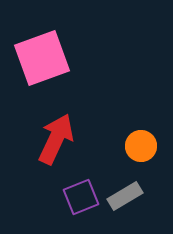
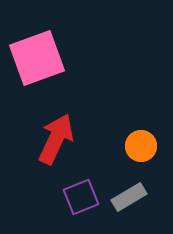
pink square: moved 5 px left
gray rectangle: moved 4 px right, 1 px down
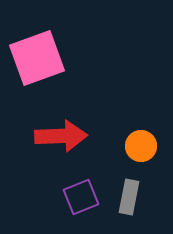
red arrow: moved 5 px right, 3 px up; rotated 63 degrees clockwise
gray rectangle: rotated 48 degrees counterclockwise
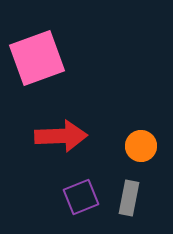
gray rectangle: moved 1 px down
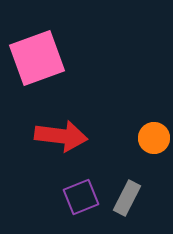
red arrow: rotated 9 degrees clockwise
orange circle: moved 13 px right, 8 px up
gray rectangle: moved 2 px left; rotated 16 degrees clockwise
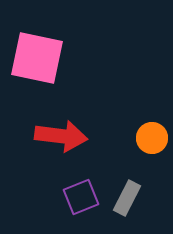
pink square: rotated 32 degrees clockwise
orange circle: moved 2 px left
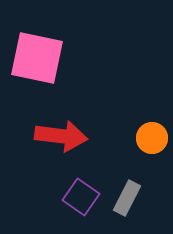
purple square: rotated 33 degrees counterclockwise
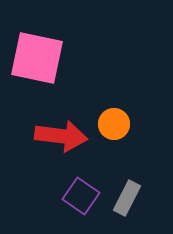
orange circle: moved 38 px left, 14 px up
purple square: moved 1 px up
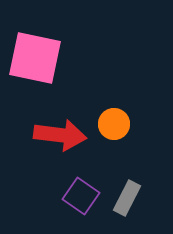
pink square: moved 2 px left
red arrow: moved 1 px left, 1 px up
